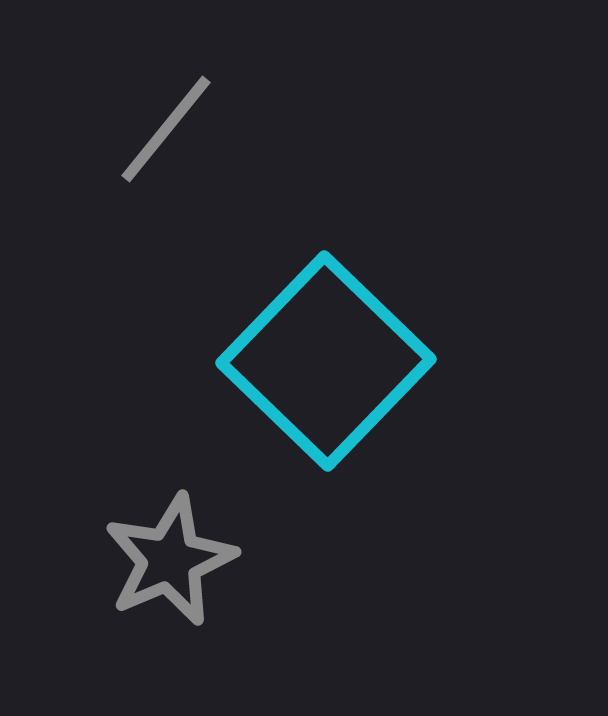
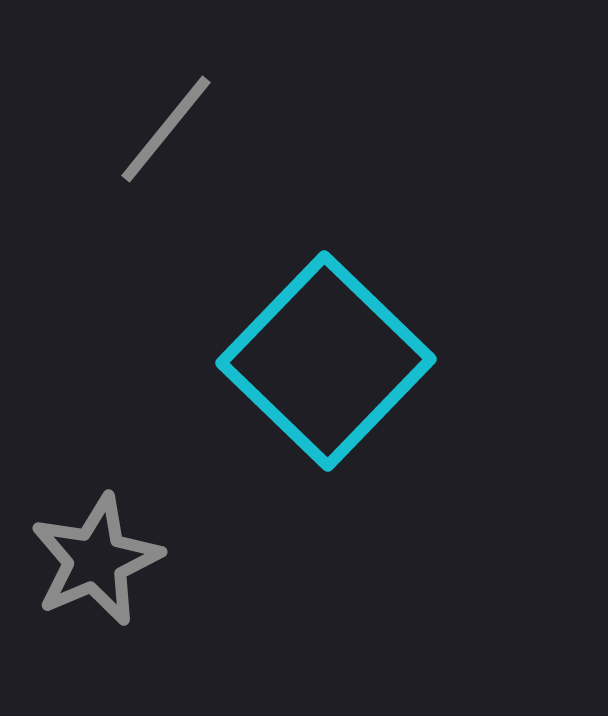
gray star: moved 74 px left
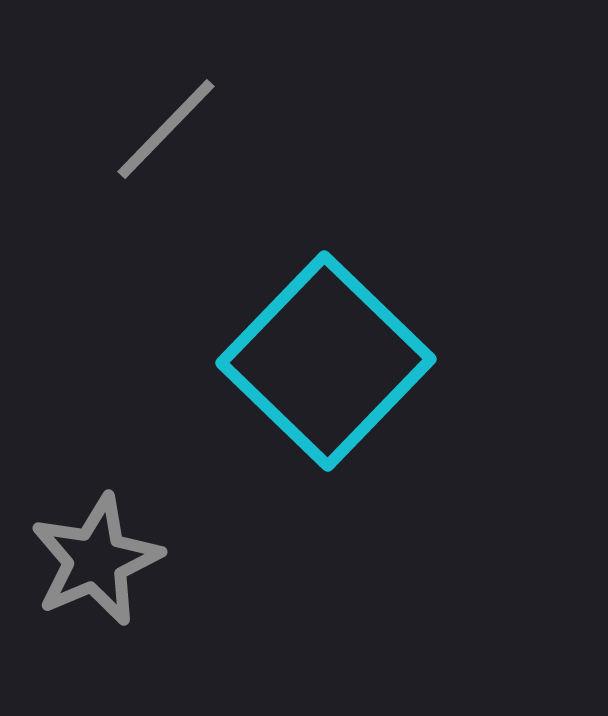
gray line: rotated 5 degrees clockwise
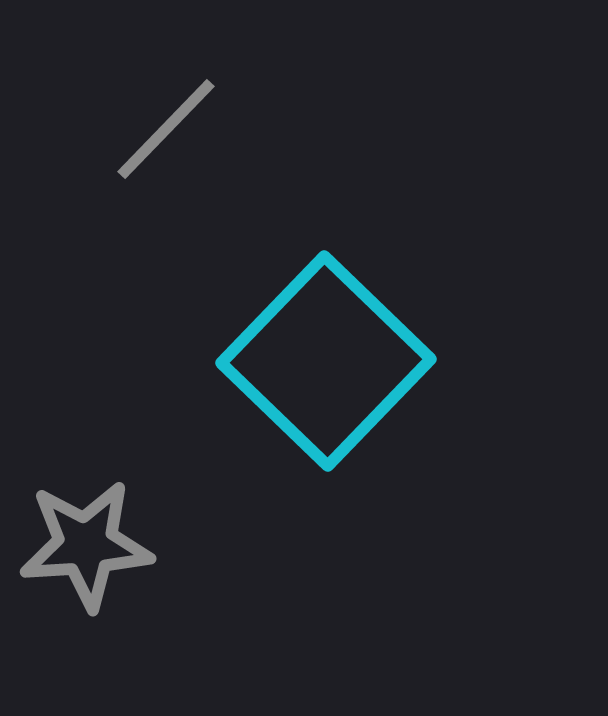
gray star: moved 10 px left, 15 px up; rotated 19 degrees clockwise
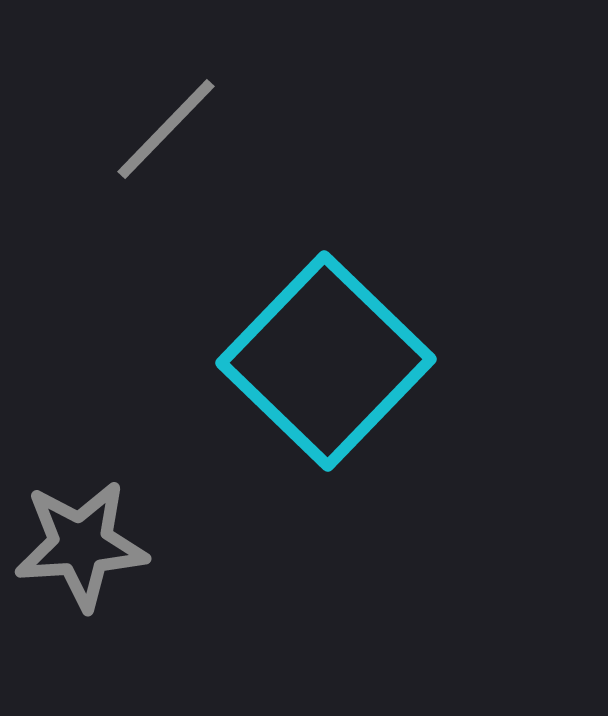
gray star: moved 5 px left
